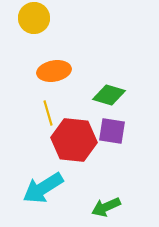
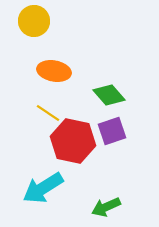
yellow circle: moved 3 px down
orange ellipse: rotated 20 degrees clockwise
green diamond: rotated 32 degrees clockwise
yellow line: rotated 40 degrees counterclockwise
purple square: rotated 28 degrees counterclockwise
red hexagon: moved 1 px left, 1 px down; rotated 6 degrees clockwise
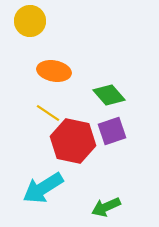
yellow circle: moved 4 px left
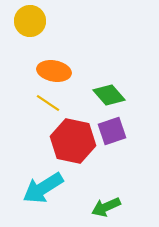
yellow line: moved 10 px up
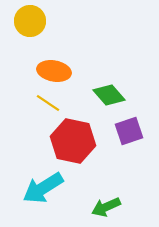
purple square: moved 17 px right
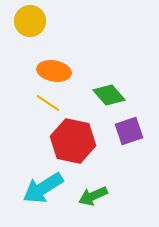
green arrow: moved 13 px left, 11 px up
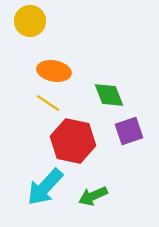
green diamond: rotated 20 degrees clockwise
cyan arrow: moved 2 px right, 1 px up; rotated 15 degrees counterclockwise
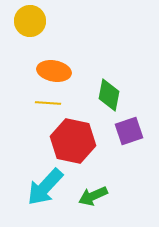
green diamond: rotated 32 degrees clockwise
yellow line: rotated 30 degrees counterclockwise
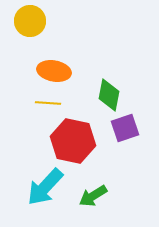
purple square: moved 4 px left, 3 px up
green arrow: rotated 8 degrees counterclockwise
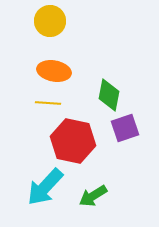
yellow circle: moved 20 px right
